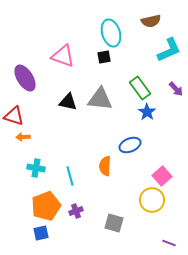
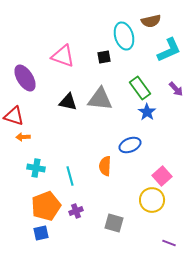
cyan ellipse: moved 13 px right, 3 px down
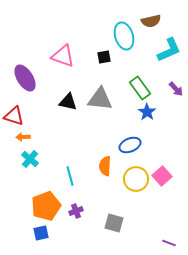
cyan cross: moved 6 px left, 9 px up; rotated 30 degrees clockwise
yellow circle: moved 16 px left, 21 px up
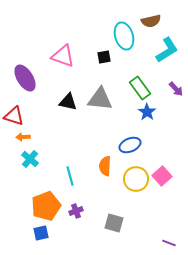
cyan L-shape: moved 2 px left; rotated 8 degrees counterclockwise
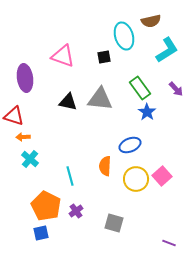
purple ellipse: rotated 24 degrees clockwise
orange pentagon: rotated 24 degrees counterclockwise
purple cross: rotated 16 degrees counterclockwise
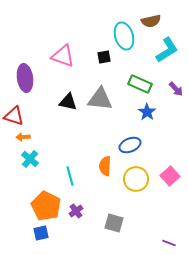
green rectangle: moved 4 px up; rotated 30 degrees counterclockwise
pink square: moved 8 px right
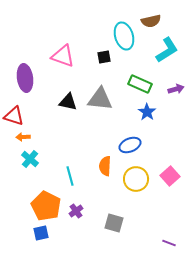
purple arrow: rotated 63 degrees counterclockwise
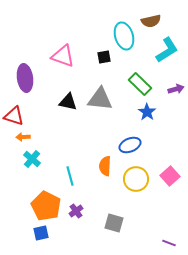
green rectangle: rotated 20 degrees clockwise
cyan cross: moved 2 px right
